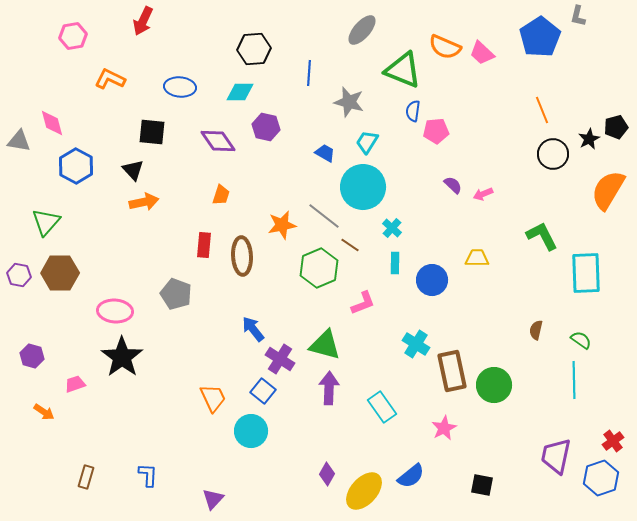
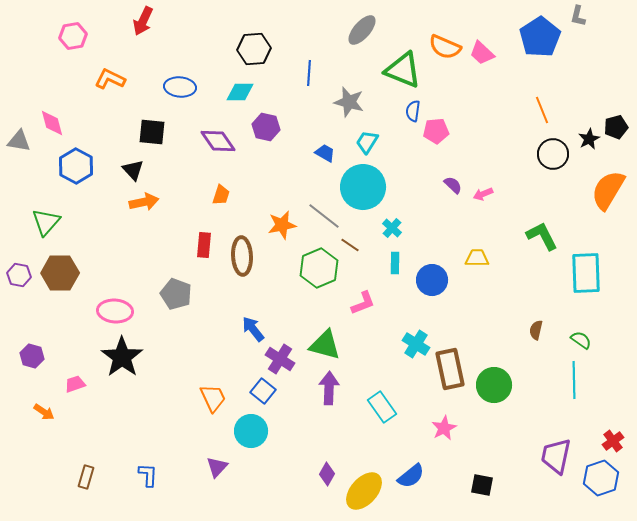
brown rectangle at (452, 371): moved 2 px left, 2 px up
purple triangle at (213, 499): moved 4 px right, 32 px up
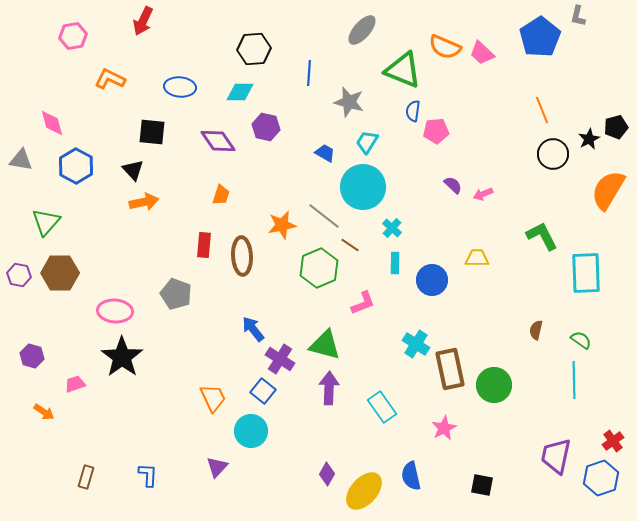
gray triangle at (19, 141): moved 2 px right, 19 px down
blue semicircle at (411, 476): rotated 116 degrees clockwise
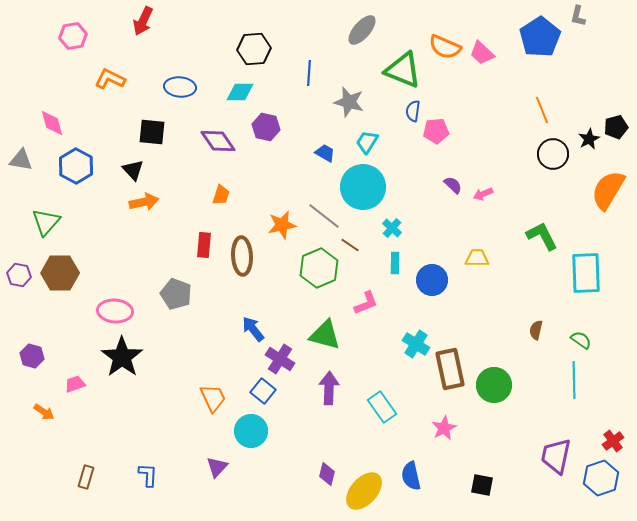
pink L-shape at (363, 303): moved 3 px right
green triangle at (325, 345): moved 10 px up
purple diamond at (327, 474): rotated 15 degrees counterclockwise
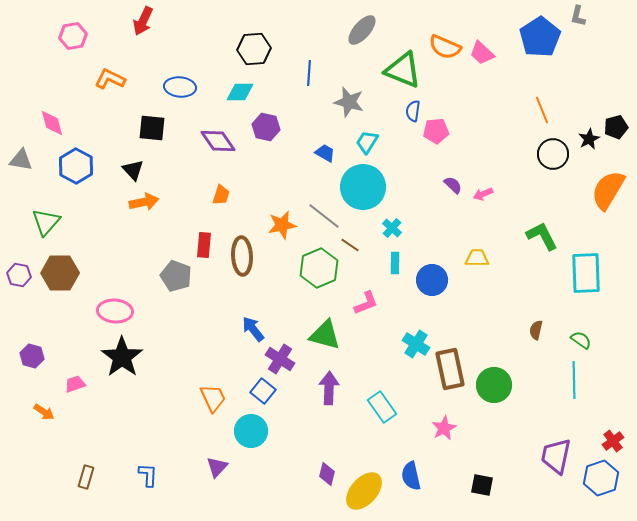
black square at (152, 132): moved 4 px up
gray pentagon at (176, 294): moved 18 px up
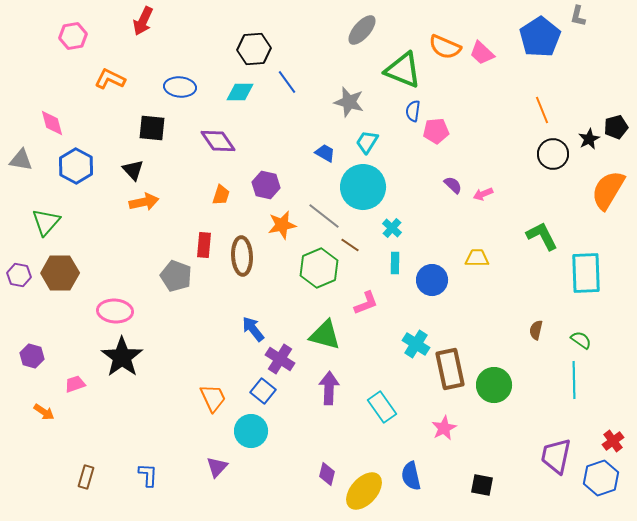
blue line at (309, 73): moved 22 px left, 9 px down; rotated 40 degrees counterclockwise
purple hexagon at (266, 127): moved 58 px down
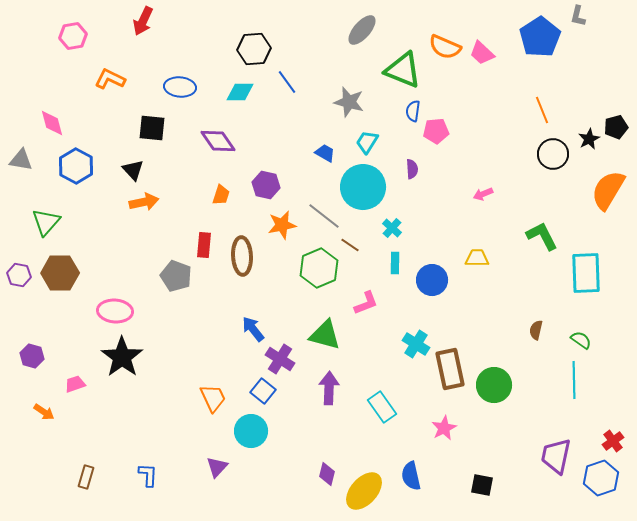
purple semicircle at (453, 185): moved 41 px left, 16 px up; rotated 42 degrees clockwise
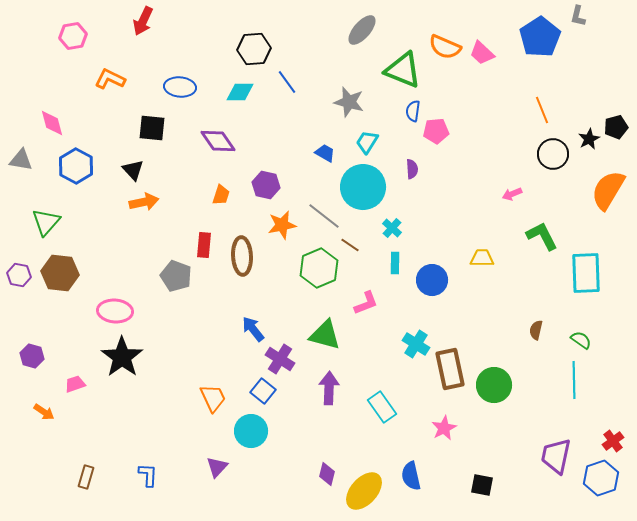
pink arrow at (483, 194): moved 29 px right
yellow trapezoid at (477, 258): moved 5 px right
brown hexagon at (60, 273): rotated 6 degrees clockwise
